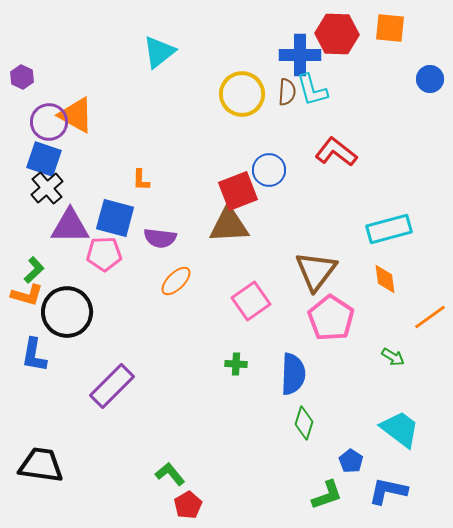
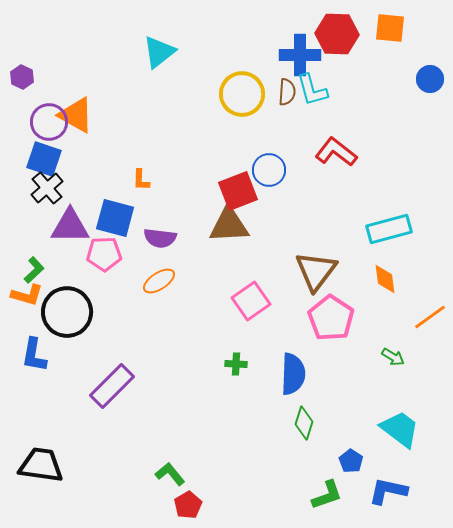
orange ellipse at (176, 281): moved 17 px left; rotated 12 degrees clockwise
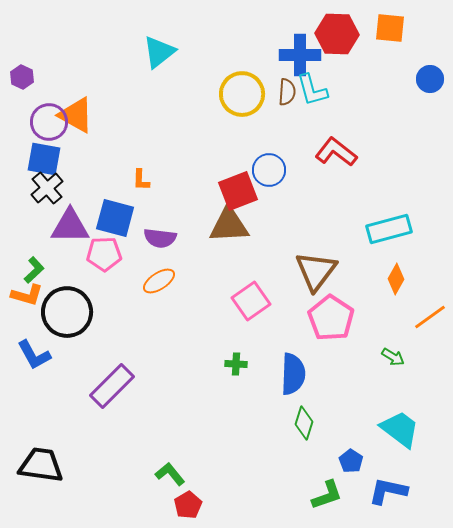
blue square at (44, 159): rotated 9 degrees counterclockwise
orange diamond at (385, 279): moved 11 px right; rotated 36 degrees clockwise
blue L-shape at (34, 355): rotated 39 degrees counterclockwise
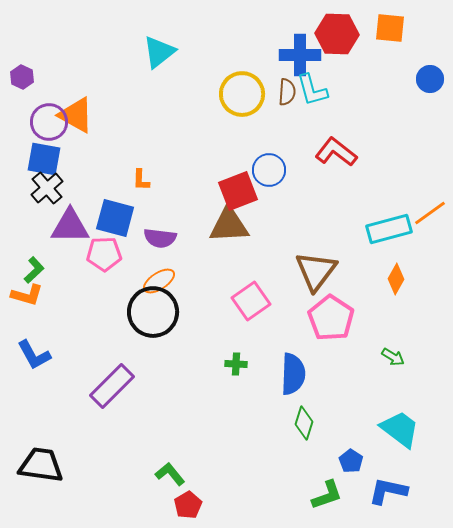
black circle at (67, 312): moved 86 px right
orange line at (430, 317): moved 104 px up
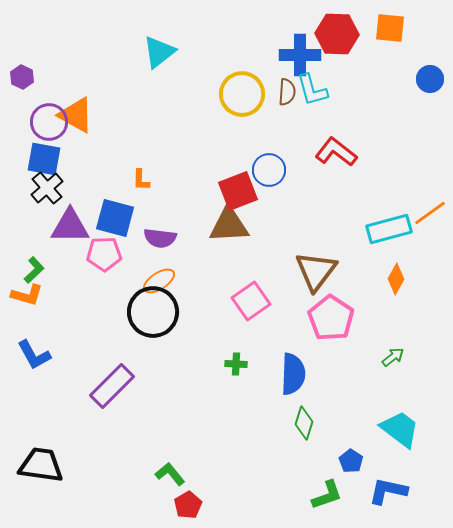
green arrow at (393, 357): rotated 70 degrees counterclockwise
